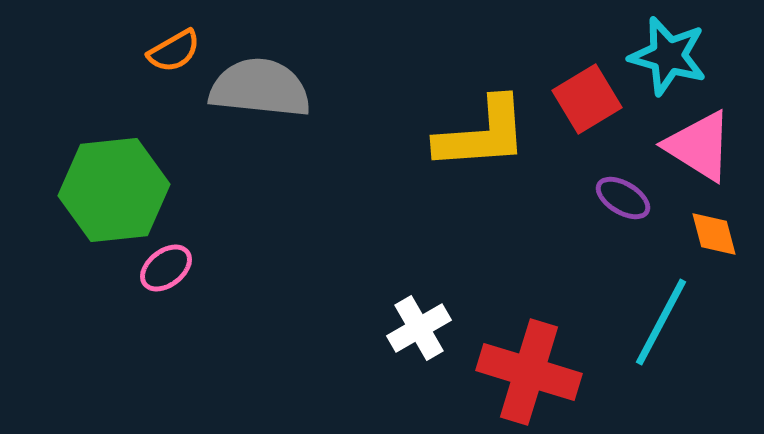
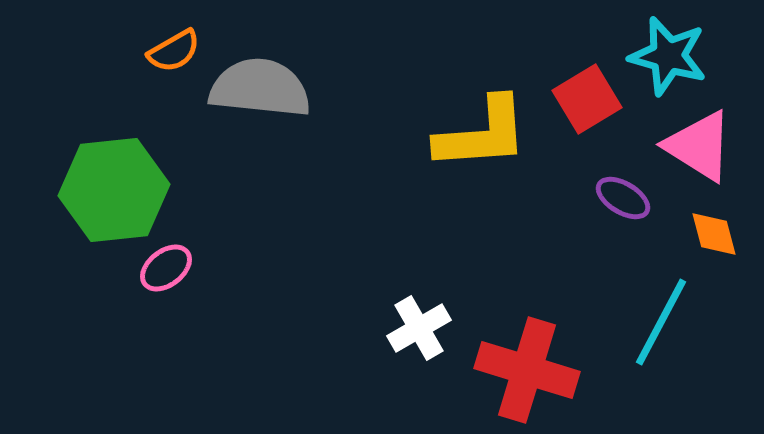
red cross: moved 2 px left, 2 px up
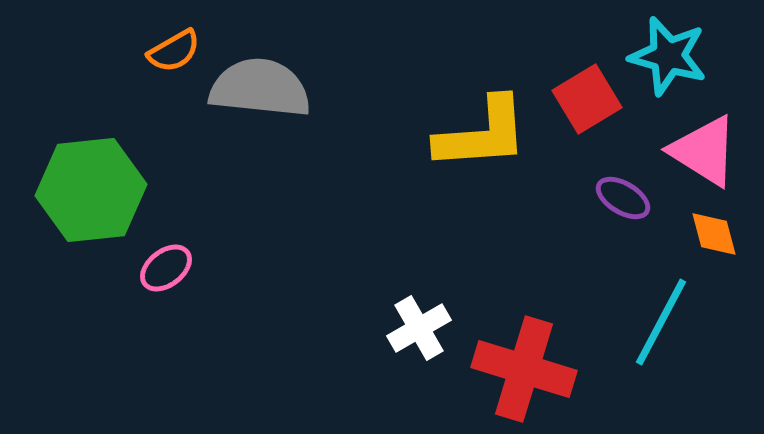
pink triangle: moved 5 px right, 5 px down
green hexagon: moved 23 px left
red cross: moved 3 px left, 1 px up
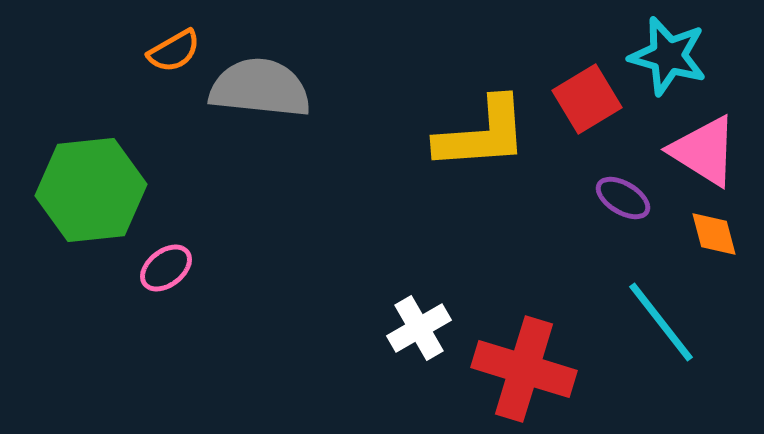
cyan line: rotated 66 degrees counterclockwise
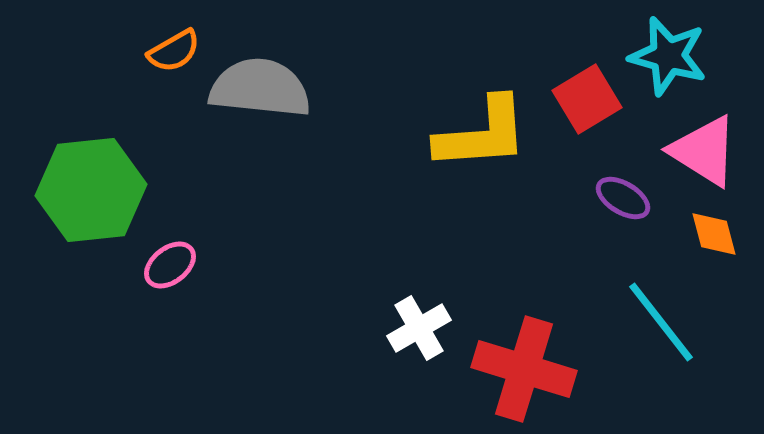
pink ellipse: moved 4 px right, 3 px up
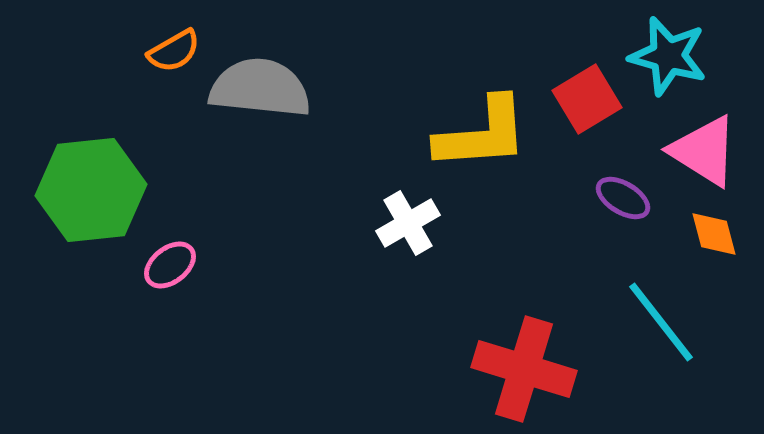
white cross: moved 11 px left, 105 px up
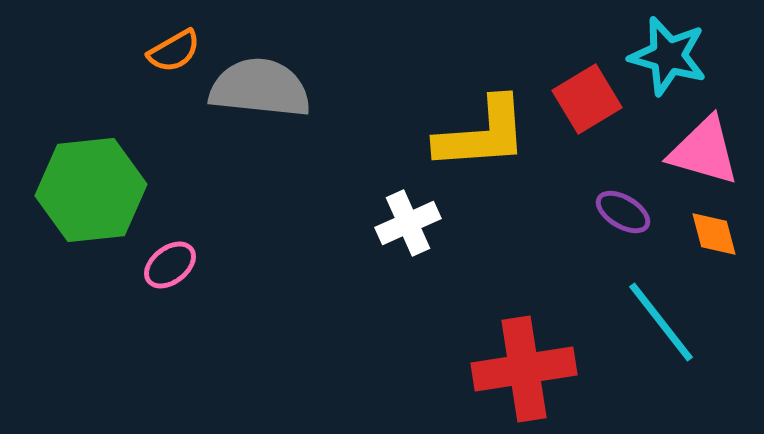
pink triangle: rotated 16 degrees counterclockwise
purple ellipse: moved 14 px down
white cross: rotated 6 degrees clockwise
red cross: rotated 26 degrees counterclockwise
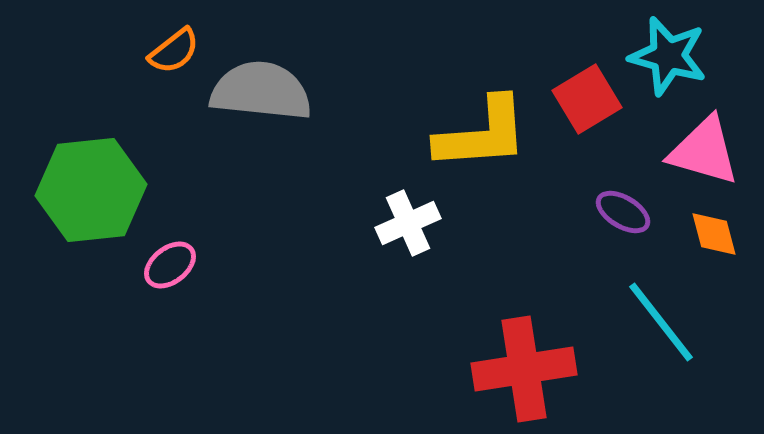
orange semicircle: rotated 8 degrees counterclockwise
gray semicircle: moved 1 px right, 3 px down
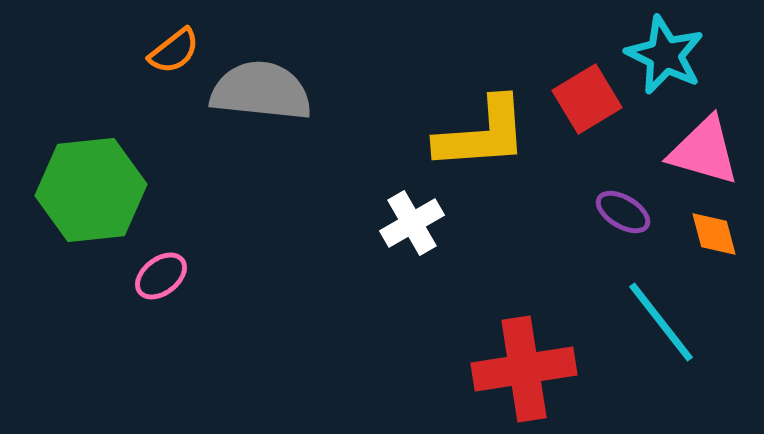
cyan star: moved 3 px left, 1 px up; rotated 10 degrees clockwise
white cross: moved 4 px right; rotated 6 degrees counterclockwise
pink ellipse: moved 9 px left, 11 px down
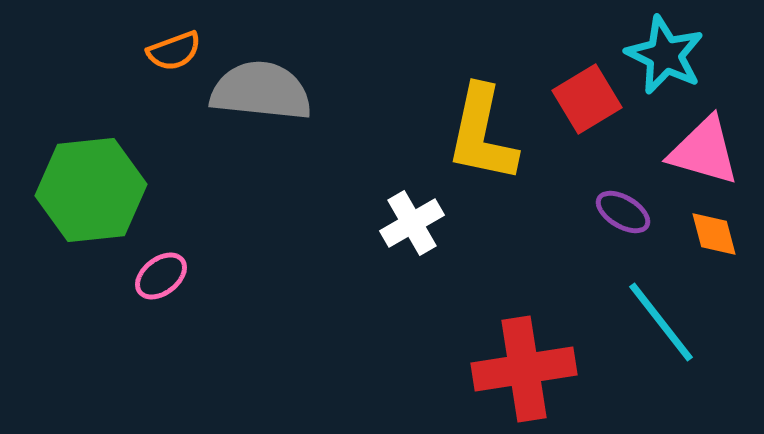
orange semicircle: rotated 18 degrees clockwise
yellow L-shape: rotated 106 degrees clockwise
